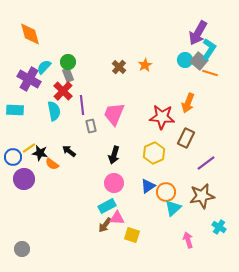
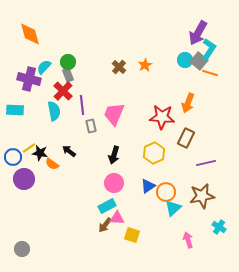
purple cross at (29, 79): rotated 15 degrees counterclockwise
purple line at (206, 163): rotated 24 degrees clockwise
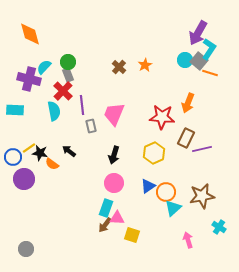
purple line at (206, 163): moved 4 px left, 14 px up
cyan rectangle at (107, 206): moved 1 px left, 2 px down; rotated 42 degrees counterclockwise
gray circle at (22, 249): moved 4 px right
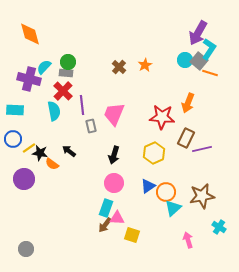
gray rectangle at (68, 75): moved 2 px left, 2 px up; rotated 64 degrees counterclockwise
blue circle at (13, 157): moved 18 px up
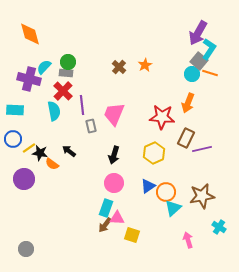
cyan circle at (185, 60): moved 7 px right, 14 px down
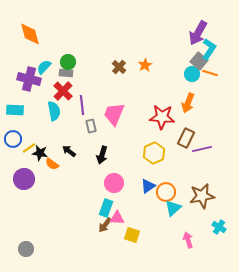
black arrow at (114, 155): moved 12 px left
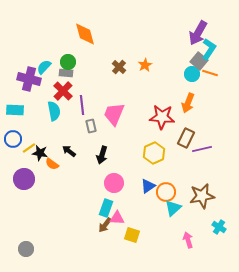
orange diamond at (30, 34): moved 55 px right
